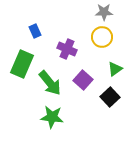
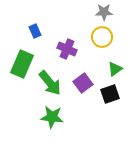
purple square: moved 3 px down; rotated 12 degrees clockwise
black square: moved 3 px up; rotated 24 degrees clockwise
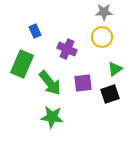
purple square: rotated 30 degrees clockwise
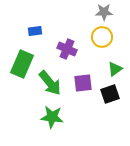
blue rectangle: rotated 72 degrees counterclockwise
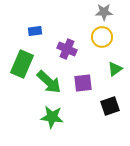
green arrow: moved 1 px left, 1 px up; rotated 8 degrees counterclockwise
black square: moved 12 px down
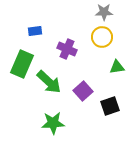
green triangle: moved 2 px right, 2 px up; rotated 28 degrees clockwise
purple square: moved 8 px down; rotated 36 degrees counterclockwise
green star: moved 1 px right, 6 px down; rotated 10 degrees counterclockwise
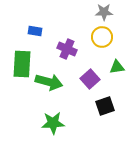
blue rectangle: rotated 16 degrees clockwise
green rectangle: rotated 20 degrees counterclockwise
green arrow: rotated 28 degrees counterclockwise
purple square: moved 7 px right, 12 px up
black square: moved 5 px left
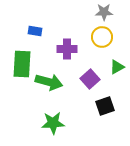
purple cross: rotated 24 degrees counterclockwise
green triangle: rotated 21 degrees counterclockwise
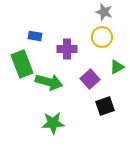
gray star: rotated 18 degrees clockwise
blue rectangle: moved 5 px down
green rectangle: rotated 24 degrees counterclockwise
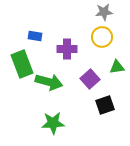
gray star: rotated 24 degrees counterclockwise
green triangle: rotated 21 degrees clockwise
black square: moved 1 px up
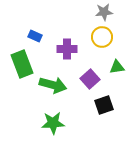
blue rectangle: rotated 16 degrees clockwise
green arrow: moved 4 px right, 3 px down
black square: moved 1 px left
